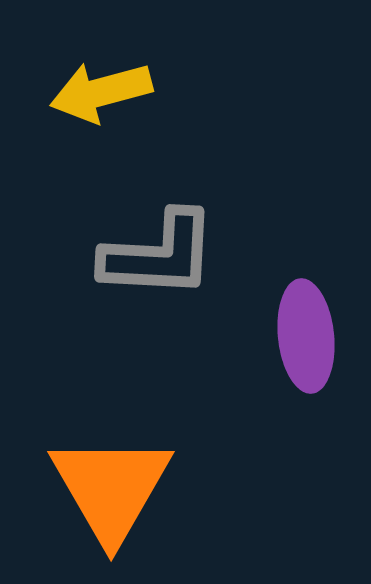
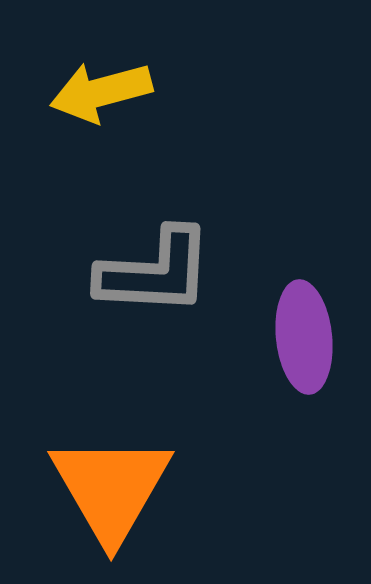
gray L-shape: moved 4 px left, 17 px down
purple ellipse: moved 2 px left, 1 px down
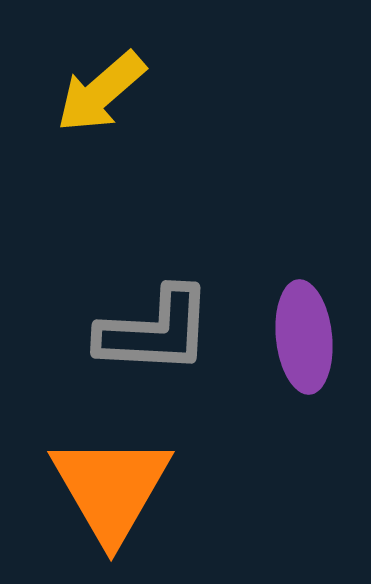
yellow arrow: rotated 26 degrees counterclockwise
gray L-shape: moved 59 px down
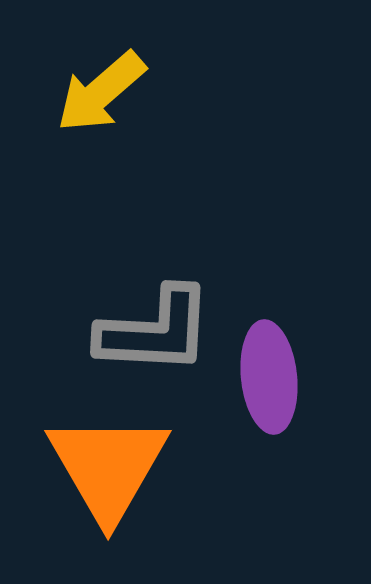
purple ellipse: moved 35 px left, 40 px down
orange triangle: moved 3 px left, 21 px up
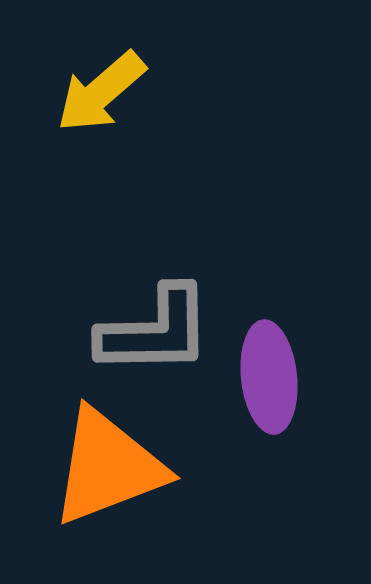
gray L-shape: rotated 4 degrees counterclockwise
orange triangle: rotated 39 degrees clockwise
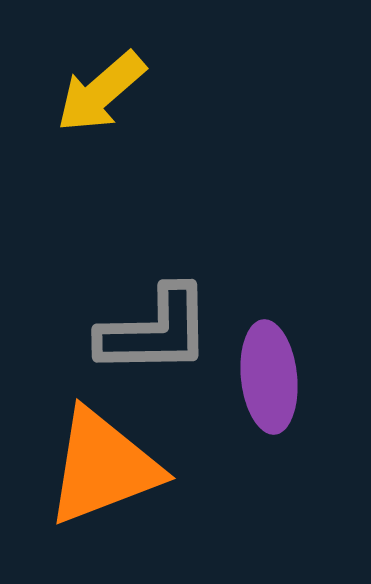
orange triangle: moved 5 px left
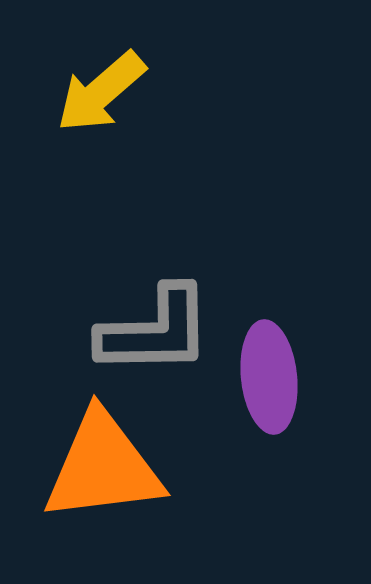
orange triangle: rotated 14 degrees clockwise
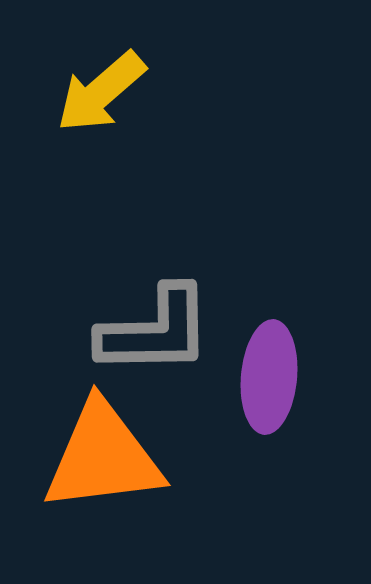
purple ellipse: rotated 11 degrees clockwise
orange triangle: moved 10 px up
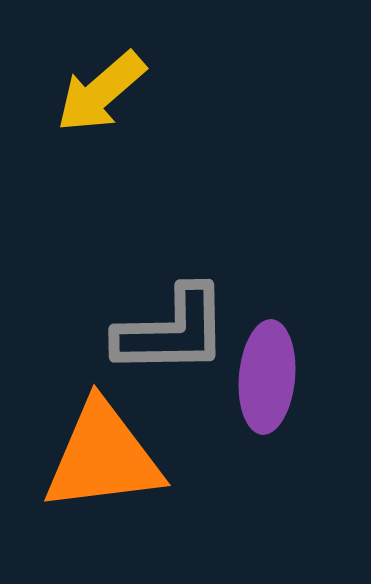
gray L-shape: moved 17 px right
purple ellipse: moved 2 px left
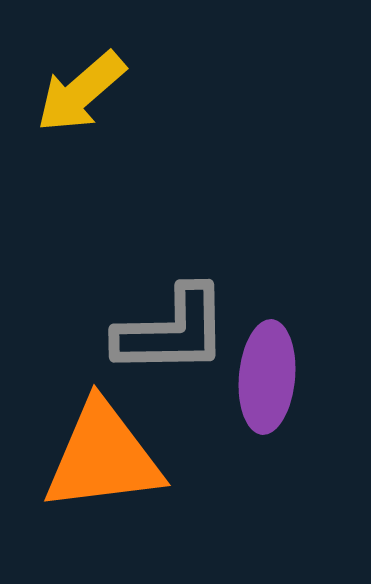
yellow arrow: moved 20 px left
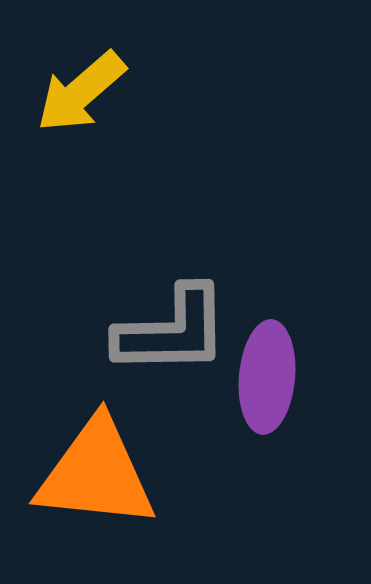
orange triangle: moved 7 px left, 17 px down; rotated 13 degrees clockwise
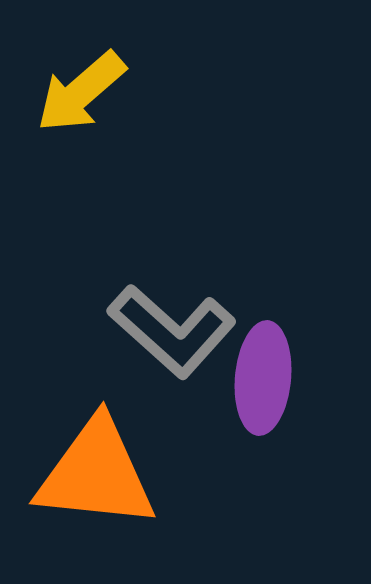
gray L-shape: rotated 43 degrees clockwise
purple ellipse: moved 4 px left, 1 px down
